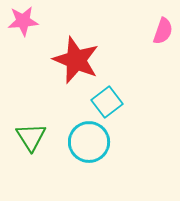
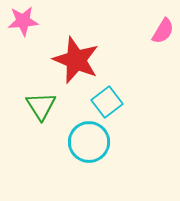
pink semicircle: rotated 12 degrees clockwise
green triangle: moved 10 px right, 31 px up
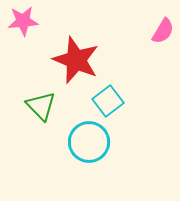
cyan square: moved 1 px right, 1 px up
green triangle: rotated 12 degrees counterclockwise
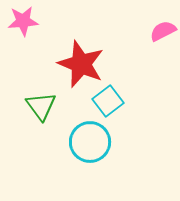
pink semicircle: rotated 148 degrees counterclockwise
red star: moved 5 px right, 4 px down
green triangle: rotated 8 degrees clockwise
cyan circle: moved 1 px right
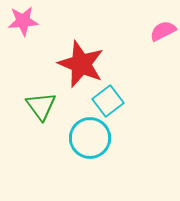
cyan circle: moved 4 px up
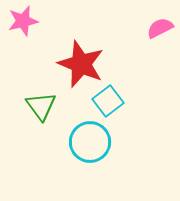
pink star: rotated 8 degrees counterclockwise
pink semicircle: moved 3 px left, 3 px up
cyan circle: moved 4 px down
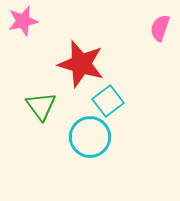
pink semicircle: rotated 44 degrees counterclockwise
red star: rotated 6 degrees counterclockwise
cyan circle: moved 5 px up
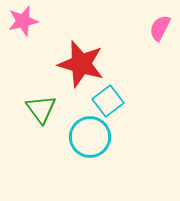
pink semicircle: rotated 8 degrees clockwise
green triangle: moved 3 px down
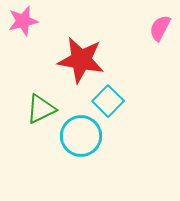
red star: moved 4 px up; rotated 6 degrees counterclockwise
cyan square: rotated 8 degrees counterclockwise
green triangle: rotated 40 degrees clockwise
cyan circle: moved 9 px left, 1 px up
